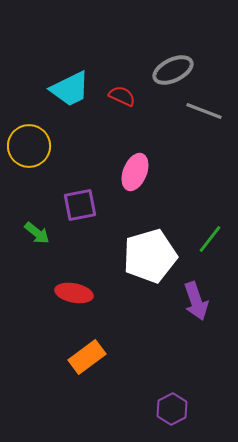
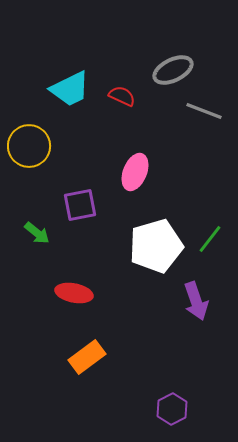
white pentagon: moved 6 px right, 10 px up
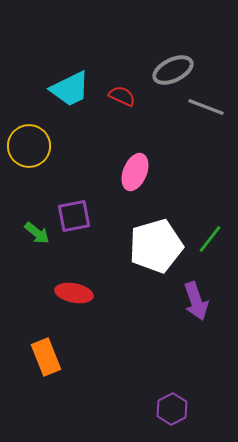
gray line: moved 2 px right, 4 px up
purple square: moved 6 px left, 11 px down
orange rectangle: moved 41 px left; rotated 75 degrees counterclockwise
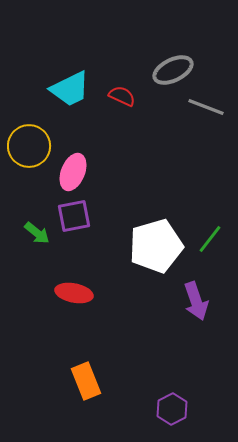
pink ellipse: moved 62 px left
orange rectangle: moved 40 px right, 24 px down
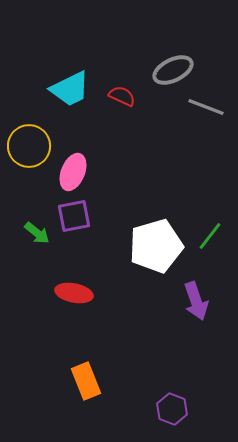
green line: moved 3 px up
purple hexagon: rotated 12 degrees counterclockwise
